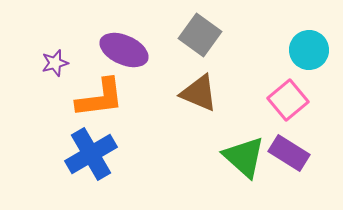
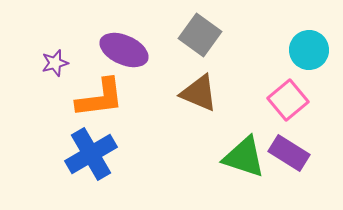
green triangle: rotated 24 degrees counterclockwise
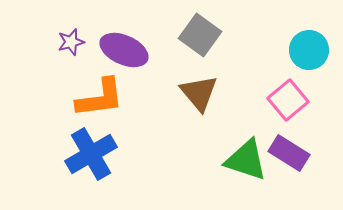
purple star: moved 16 px right, 21 px up
brown triangle: rotated 27 degrees clockwise
green triangle: moved 2 px right, 3 px down
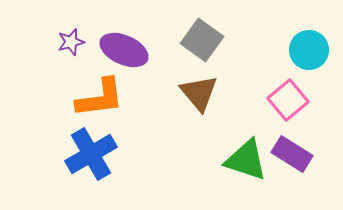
gray square: moved 2 px right, 5 px down
purple rectangle: moved 3 px right, 1 px down
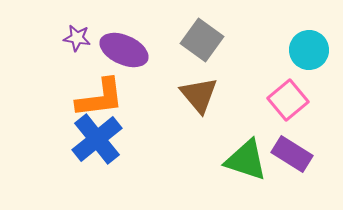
purple star: moved 6 px right, 4 px up; rotated 24 degrees clockwise
brown triangle: moved 2 px down
blue cross: moved 6 px right, 15 px up; rotated 9 degrees counterclockwise
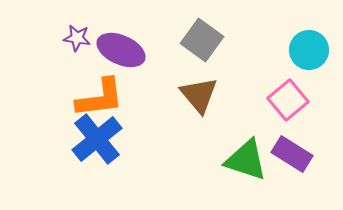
purple ellipse: moved 3 px left
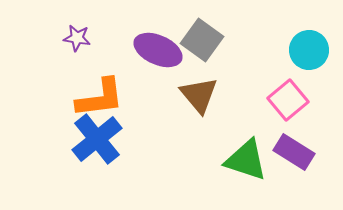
purple ellipse: moved 37 px right
purple rectangle: moved 2 px right, 2 px up
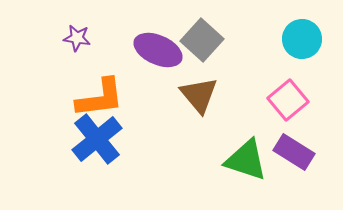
gray square: rotated 6 degrees clockwise
cyan circle: moved 7 px left, 11 px up
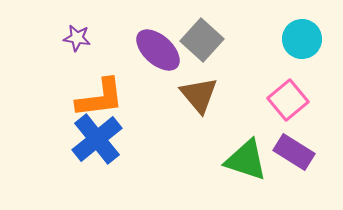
purple ellipse: rotated 18 degrees clockwise
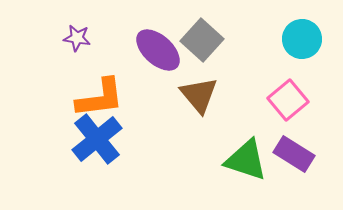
purple rectangle: moved 2 px down
